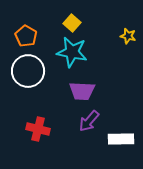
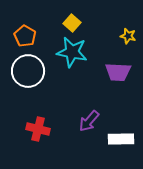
orange pentagon: moved 1 px left
purple trapezoid: moved 36 px right, 19 px up
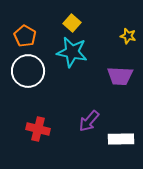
purple trapezoid: moved 2 px right, 4 px down
